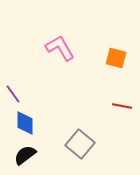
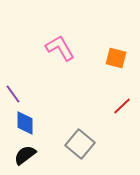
red line: rotated 54 degrees counterclockwise
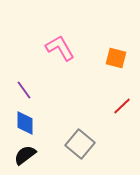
purple line: moved 11 px right, 4 px up
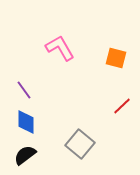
blue diamond: moved 1 px right, 1 px up
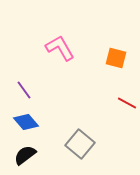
red line: moved 5 px right, 3 px up; rotated 72 degrees clockwise
blue diamond: rotated 40 degrees counterclockwise
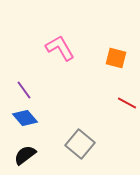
blue diamond: moved 1 px left, 4 px up
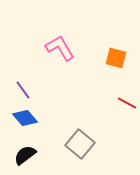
purple line: moved 1 px left
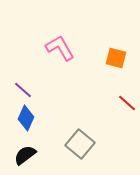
purple line: rotated 12 degrees counterclockwise
red line: rotated 12 degrees clockwise
blue diamond: moved 1 px right; rotated 65 degrees clockwise
